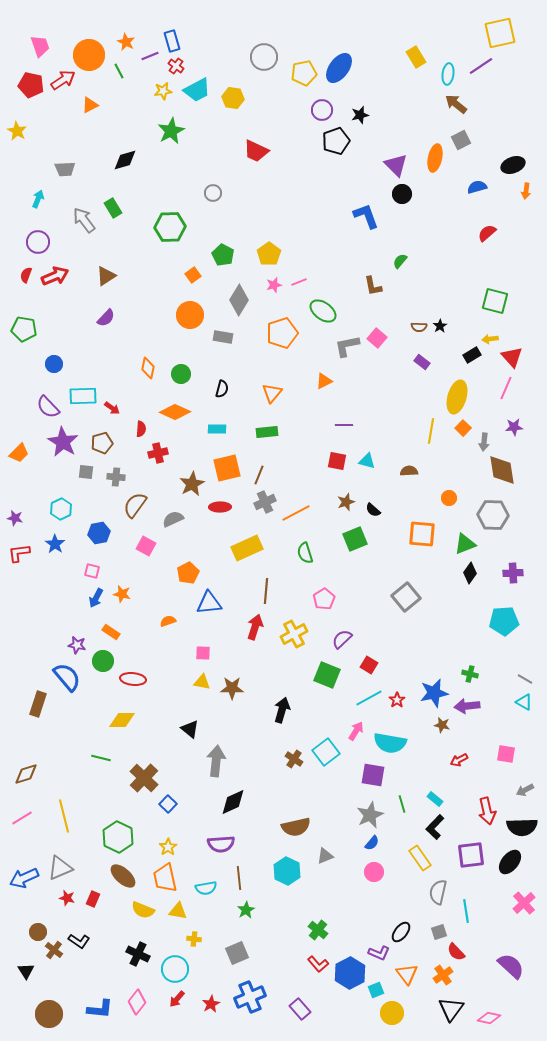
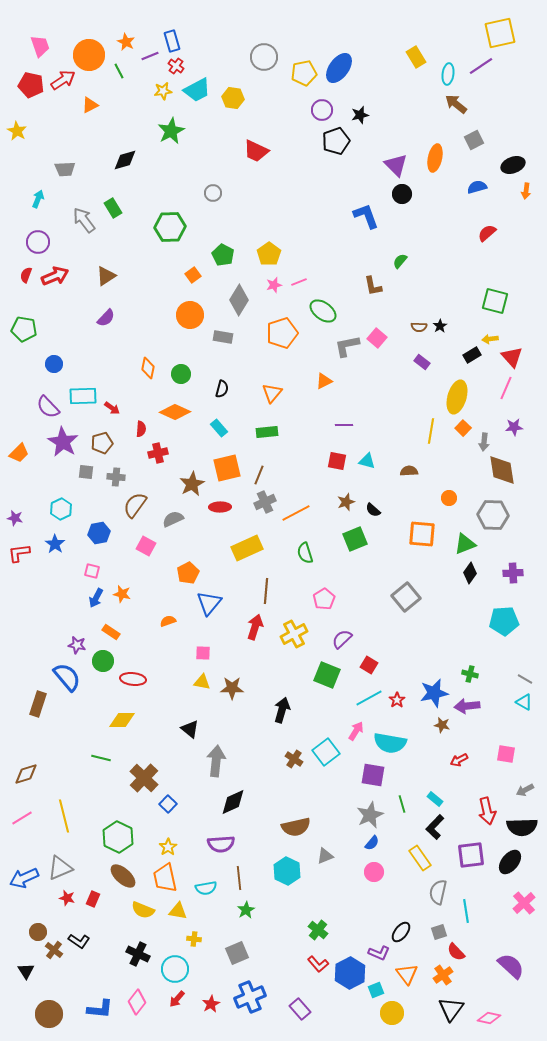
gray square at (461, 140): moved 13 px right
cyan rectangle at (217, 429): moved 2 px right, 1 px up; rotated 48 degrees clockwise
blue triangle at (209, 603): rotated 44 degrees counterclockwise
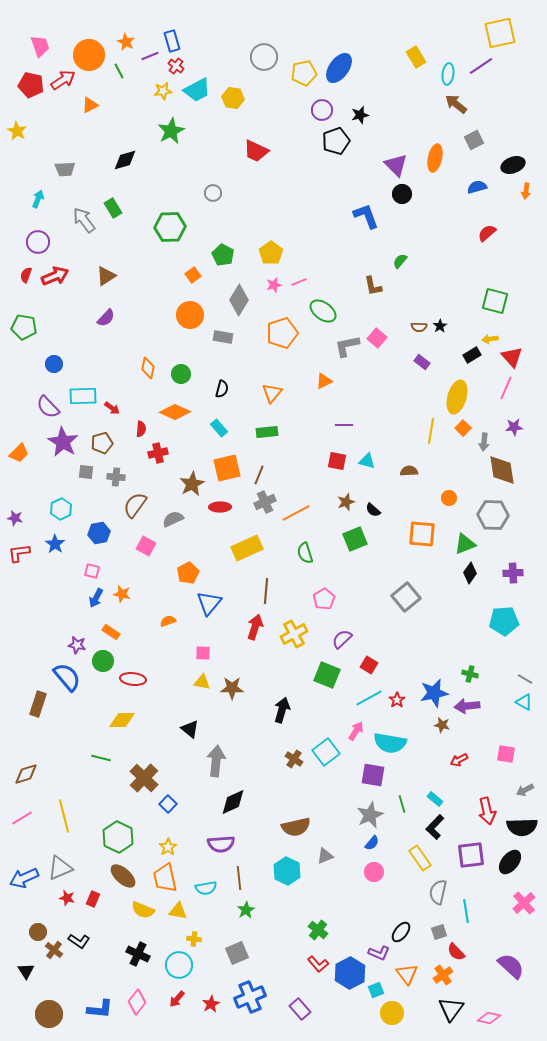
yellow pentagon at (269, 254): moved 2 px right, 1 px up
green pentagon at (24, 329): moved 2 px up
cyan circle at (175, 969): moved 4 px right, 4 px up
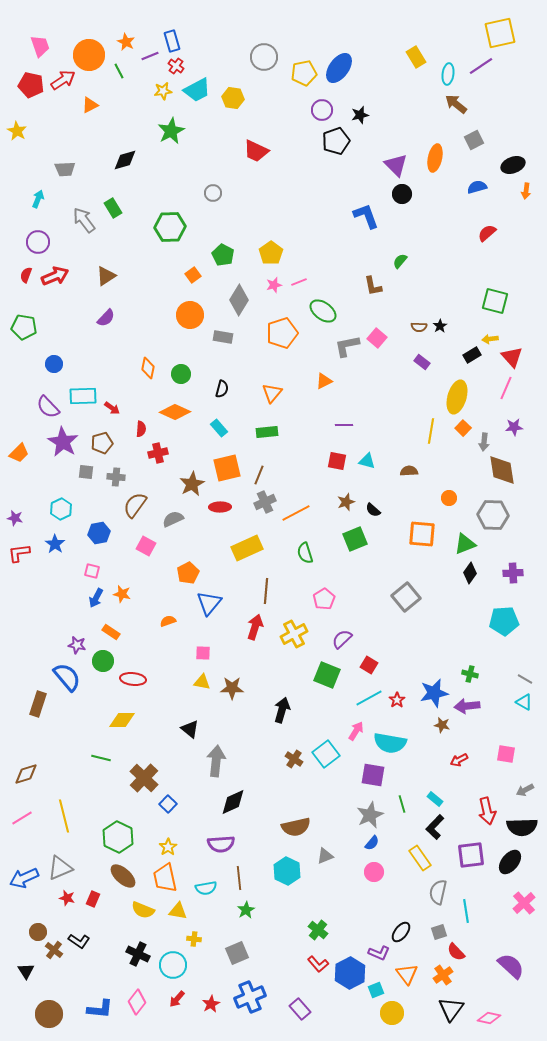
cyan square at (326, 752): moved 2 px down
cyan circle at (179, 965): moved 6 px left
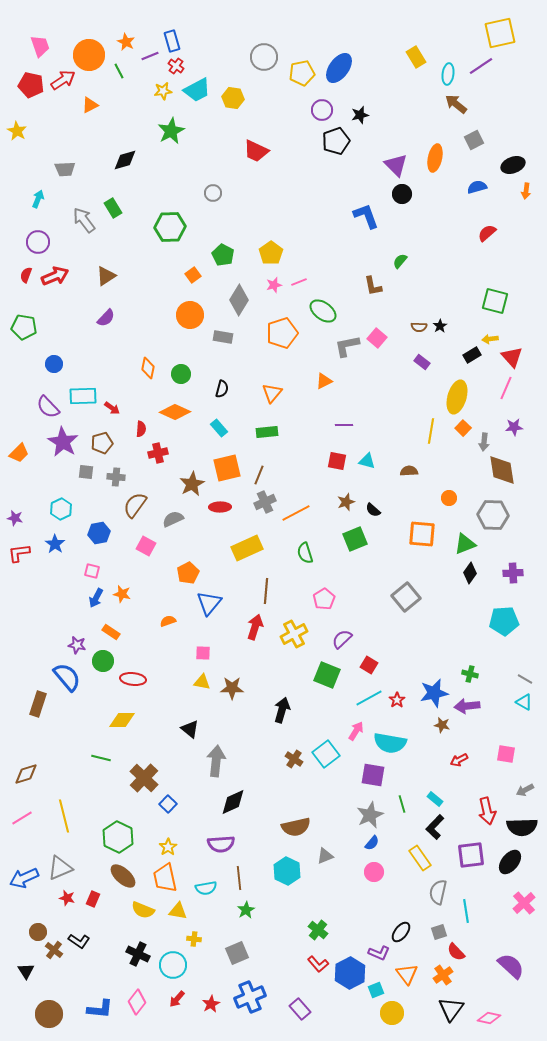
yellow pentagon at (304, 73): moved 2 px left
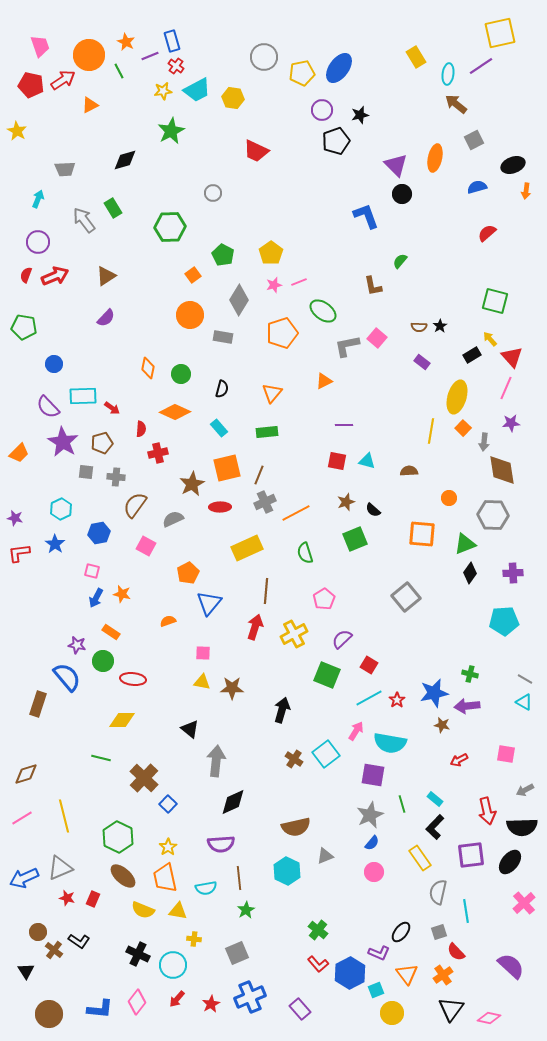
yellow arrow at (490, 339): rotated 56 degrees clockwise
purple star at (514, 427): moved 3 px left, 4 px up
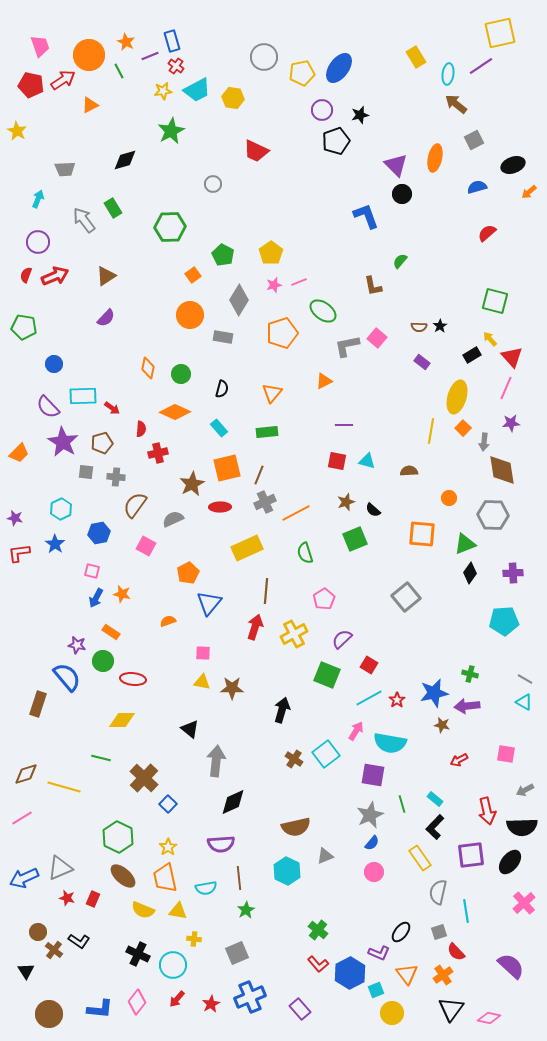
orange arrow at (526, 191): moved 3 px right, 1 px down; rotated 42 degrees clockwise
gray circle at (213, 193): moved 9 px up
yellow line at (64, 816): moved 29 px up; rotated 60 degrees counterclockwise
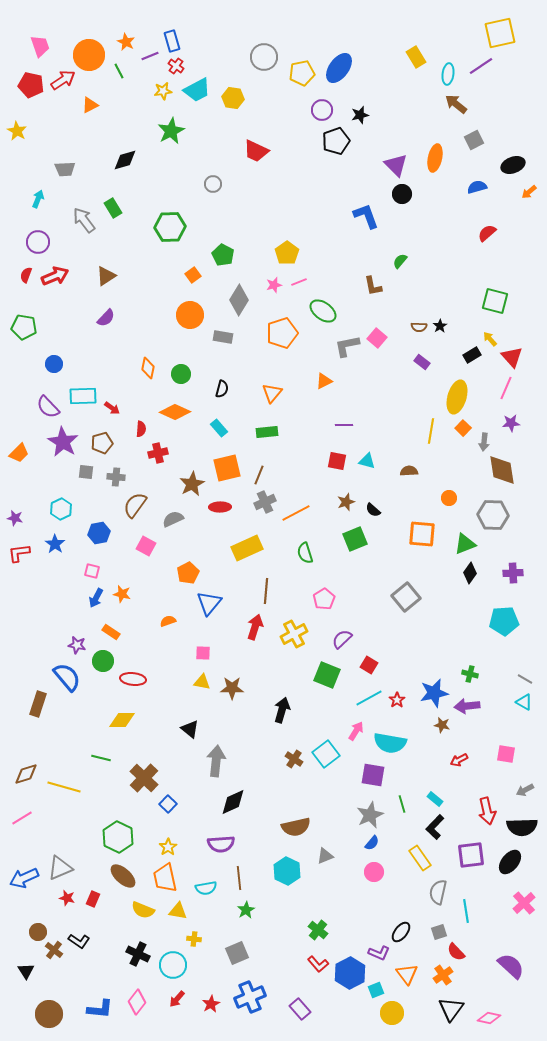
yellow pentagon at (271, 253): moved 16 px right
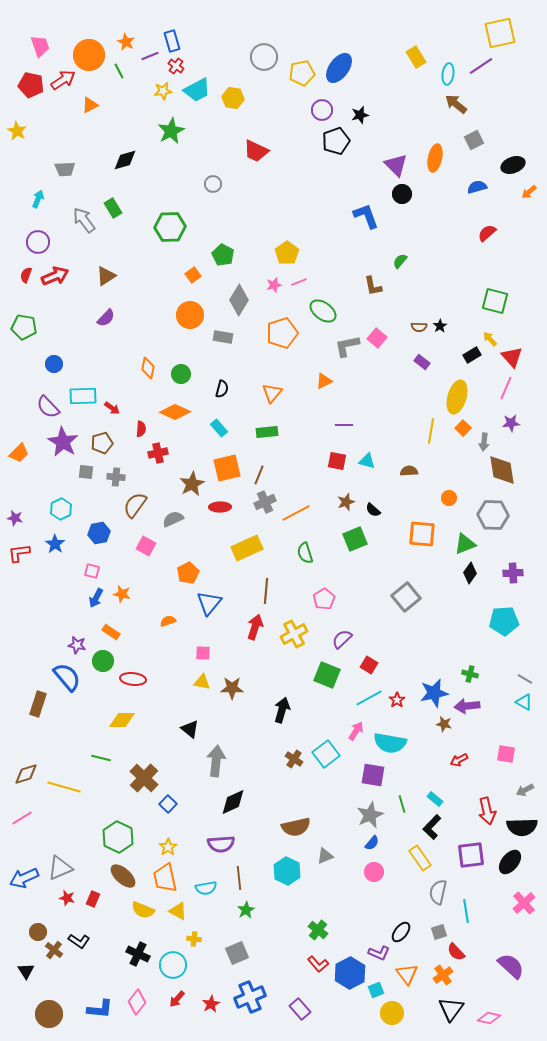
brown star at (442, 725): moved 2 px right, 1 px up
black L-shape at (435, 827): moved 3 px left
yellow triangle at (178, 911): rotated 18 degrees clockwise
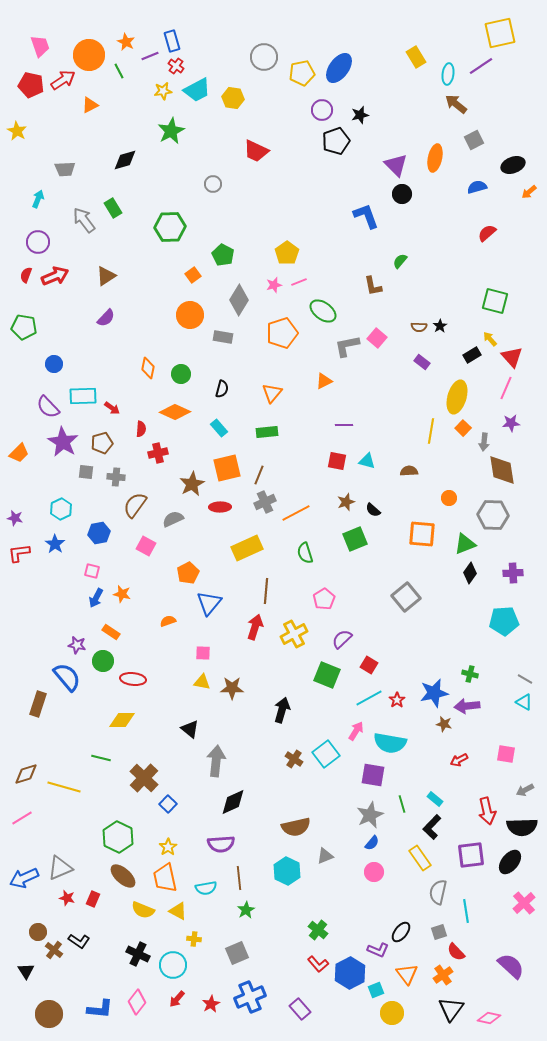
purple L-shape at (379, 953): moved 1 px left, 3 px up
